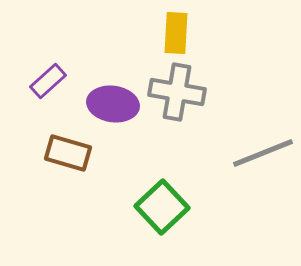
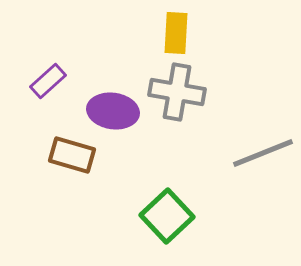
purple ellipse: moved 7 px down
brown rectangle: moved 4 px right, 2 px down
green square: moved 5 px right, 9 px down
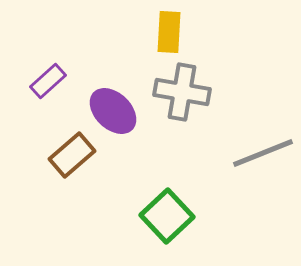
yellow rectangle: moved 7 px left, 1 px up
gray cross: moved 5 px right
purple ellipse: rotated 36 degrees clockwise
brown rectangle: rotated 57 degrees counterclockwise
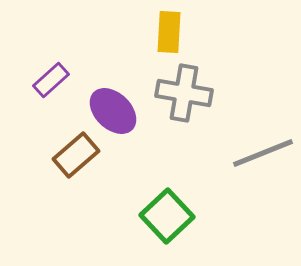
purple rectangle: moved 3 px right, 1 px up
gray cross: moved 2 px right, 1 px down
brown rectangle: moved 4 px right
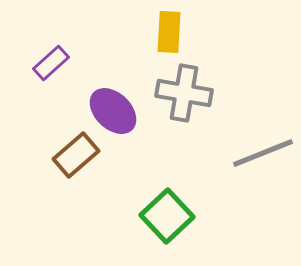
purple rectangle: moved 17 px up
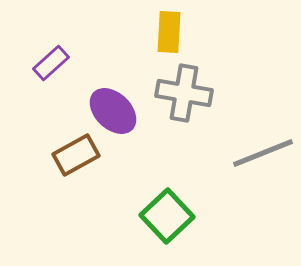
brown rectangle: rotated 12 degrees clockwise
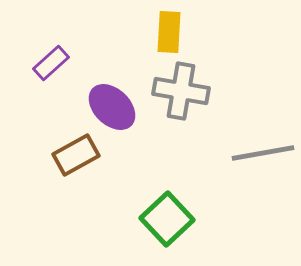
gray cross: moved 3 px left, 2 px up
purple ellipse: moved 1 px left, 4 px up
gray line: rotated 12 degrees clockwise
green square: moved 3 px down
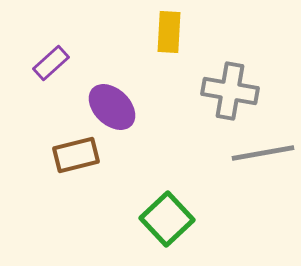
gray cross: moved 49 px right
brown rectangle: rotated 15 degrees clockwise
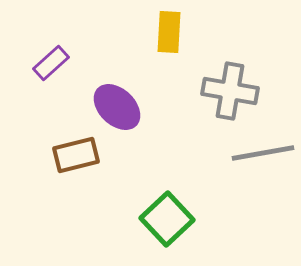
purple ellipse: moved 5 px right
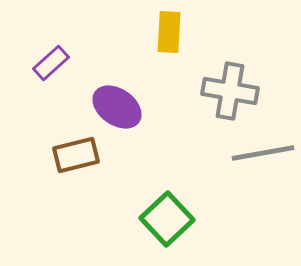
purple ellipse: rotated 9 degrees counterclockwise
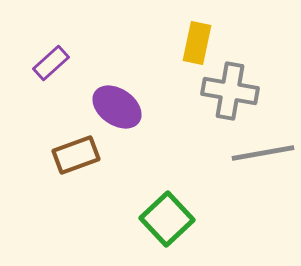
yellow rectangle: moved 28 px right, 11 px down; rotated 9 degrees clockwise
brown rectangle: rotated 6 degrees counterclockwise
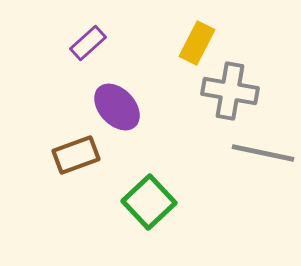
yellow rectangle: rotated 15 degrees clockwise
purple rectangle: moved 37 px right, 20 px up
purple ellipse: rotated 12 degrees clockwise
gray line: rotated 22 degrees clockwise
green square: moved 18 px left, 17 px up
